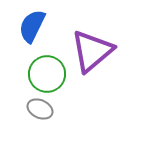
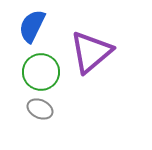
purple triangle: moved 1 px left, 1 px down
green circle: moved 6 px left, 2 px up
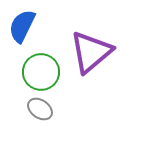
blue semicircle: moved 10 px left
gray ellipse: rotated 10 degrees clockwise
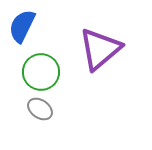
purple triangle: moved 9 px right, 3 px up
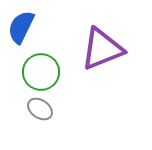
blue semicircle: moved 1 px left, 1 px down
purple triangle: moved 2 px right; rotated 18 degrees clockwise
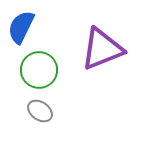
green circle: moved 2 px left, 2 px up
gray ellipse: moved 2 px down
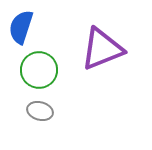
blue semicircle: rotated 8 degrees counterclockwise
gray ellipse: rotated 20 degrees counterclockwise
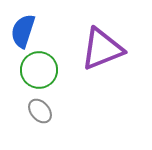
blue semicircle: moved 2 px right, 4 px down
gray ellipse: rotated 35 degrees clockwise
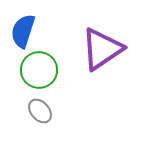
purple triangle: rotated 12 degrees counterclockwise
